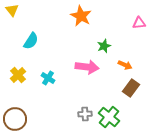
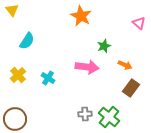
pink triangle: rotated 48 degrees clockwise
cyan semicircle: moved 4 px left
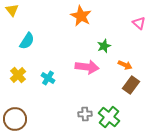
brown rectangle: moved 3 px up
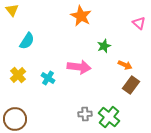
pink arrow: moved 8 px left
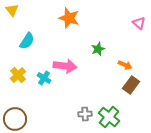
orange star: moved 12 px left, 2 px down; rotated 10 degrees counterclockwise
green star: moved 6 px left, 3 px down
pink arrow: moved 14 px left, 1 px up
cyan cross: moved 4 px left
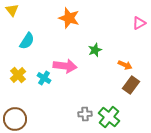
pink triangle: rotated 48 degrees clockwise
green star: moved 3 px left, 1 px down
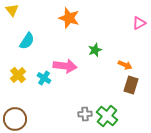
brown rectangle: rotated 18 degrees counterclockwise
green cross: moved 2 px left, 1 px up
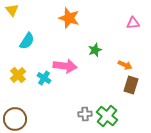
pink triangle: moved 6 px left; rotated 24 degrees clockwise
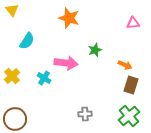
pink arrow: moved 1 px right, 3 px up
yellow cross: moved 6 px left, 1 px down
green cross: moved 22 px right; rotated 10 degrees clockwise
